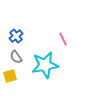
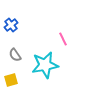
blue cross: moved 5 px left, 11 px up
gray semicircle: moved 1 px left, 2 px up
yellow square: moved 1 px right, 4 px down
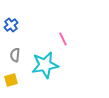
gray semicircle: rotated 40 degrees clockwise
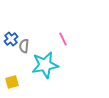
blue cross: moved 14 px down
gray semicircle: moved 9 px right, 9 px up
yellow square: moved 1 px right, 2 px down
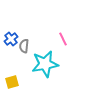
cyan star: moved 1 px up
